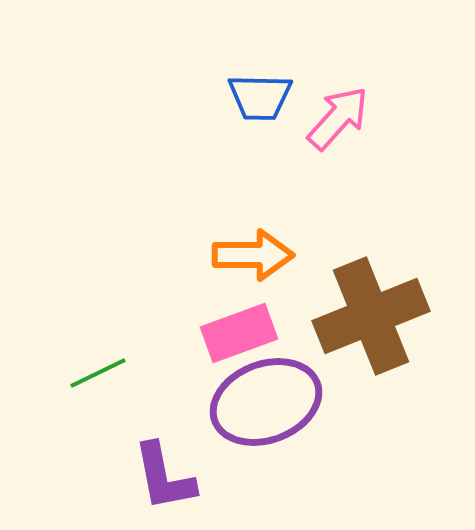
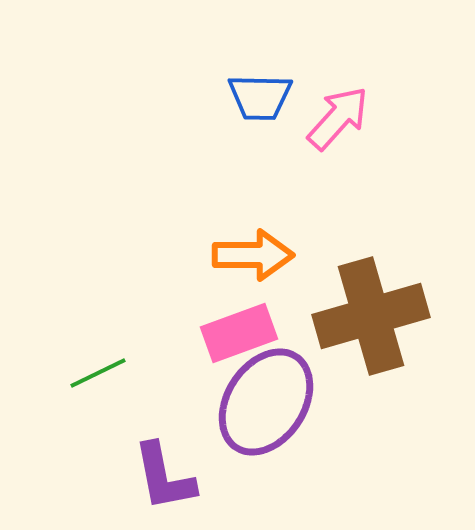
brown cross: rotated 6 degrees clockwise
purple ellipse: rotated 36 degrees counterclockwise
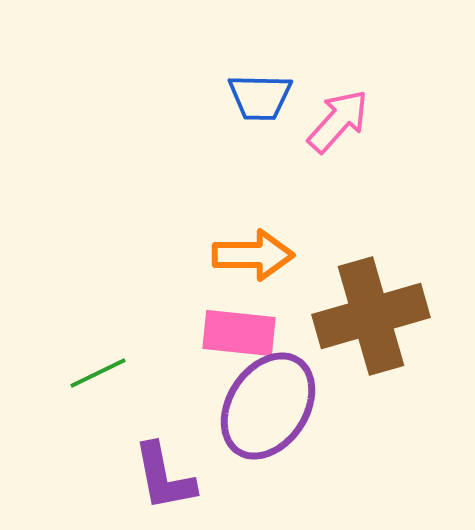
pink arrow: moved 3 px down
pink rectangle: rotated 26 degrees clockwise
purple ellipse: moved 2 px right, 4 px down
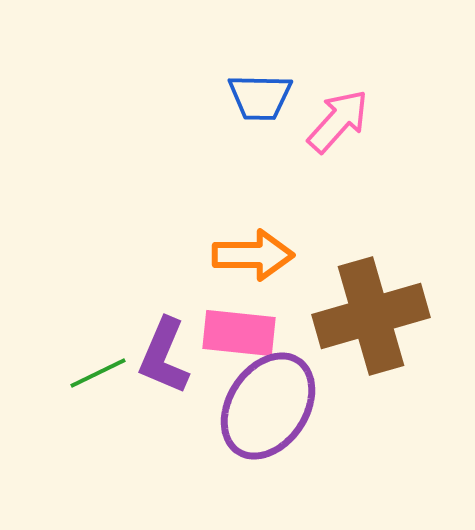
purple L-shape: moved 121 px up; rotated 34 degrees clockwise
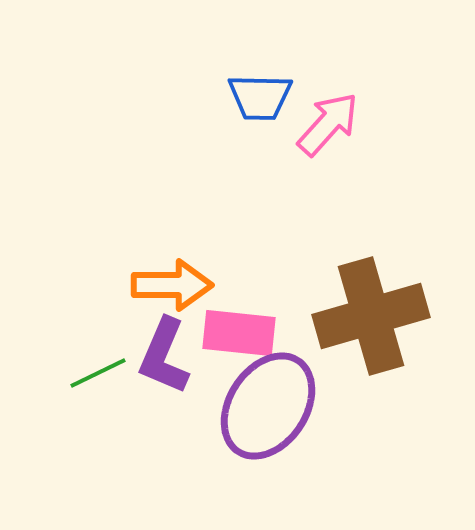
pink arrow: moved 10 px left, 3 px down
orange arrow: moved 81 px left, 30 px down
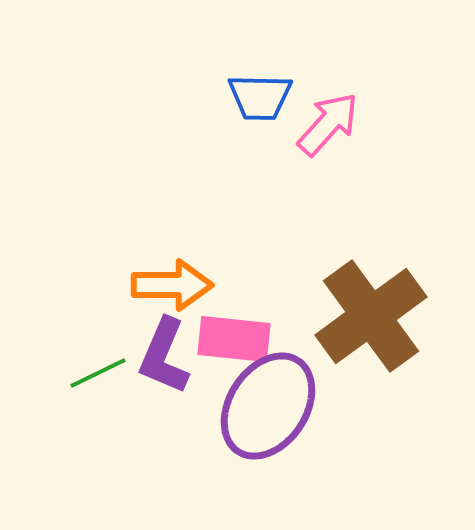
brown cross: rotated 20 degrees counterclockwise
pink rectangle: moved 5 px left, 6 px down
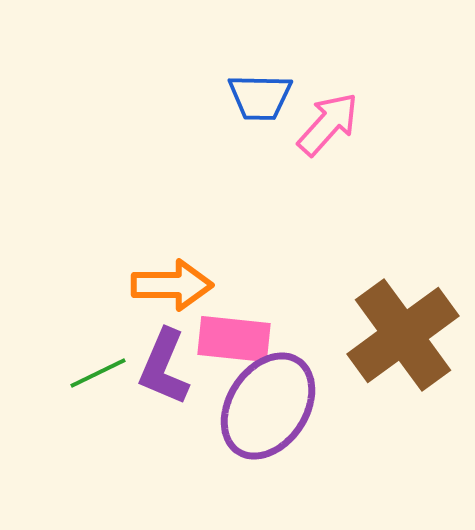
brown cross: moved 32 px right, 19 px down
purple L-shape: moved 11 px down
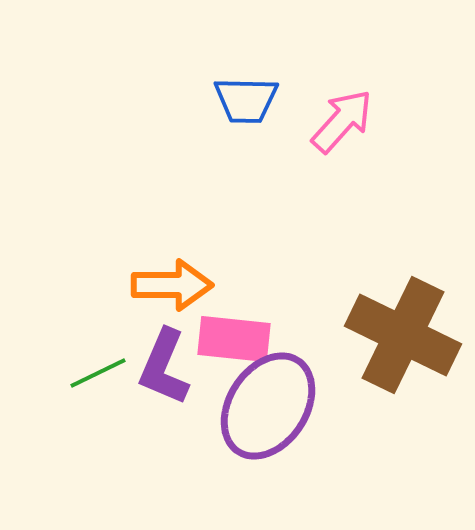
blue trapezoid: moved 14 px left, 3 px down
pink arrow: moved 14 px right, 3 px up
brown cross: rotated 28 degrees counterclockwise
